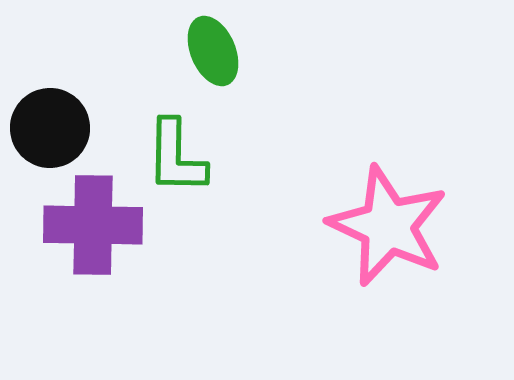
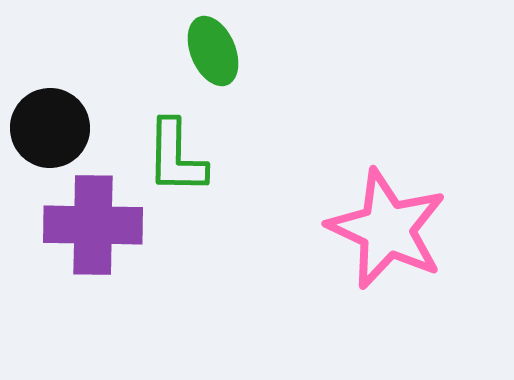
pink star: moved 1 px left, 3 px down
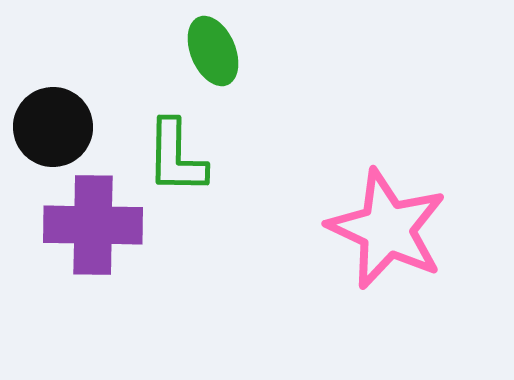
black circle: moved 3 px right, 1 px up
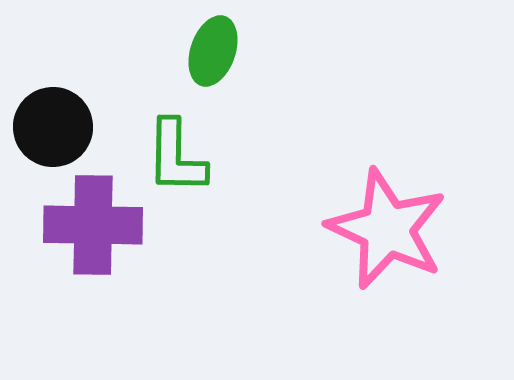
green ellipse: rotated 42 degrees clockwise
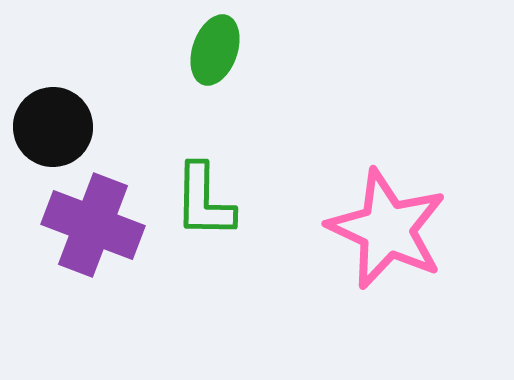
green ellipse: moved 2 px right, 1 px up
green L-shape: moved 28 px right, 44 px down
purple cross: rotated 20 degrees clockwise
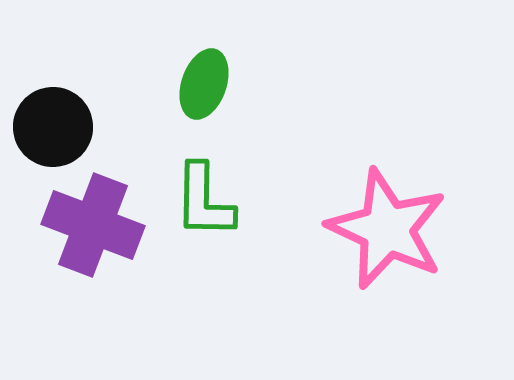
green ellipse: moved 11 px left, 34 px down
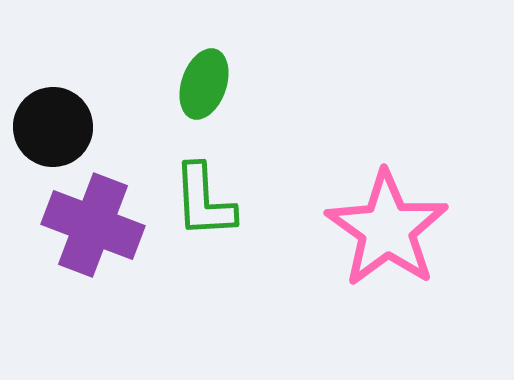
green L-shape: rotated 4 degrees counterclockwise
pink star: rotated 10 degrees clockwise
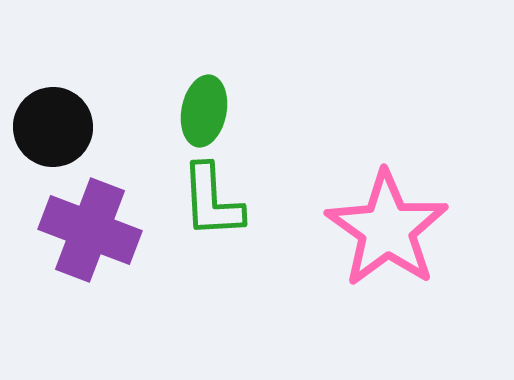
green ellipse: moved 27 px down; rotated 8 degrees counterclockwise
green L-shape: moved 8 px right
purple cross: moved 3 px left, 5 px down
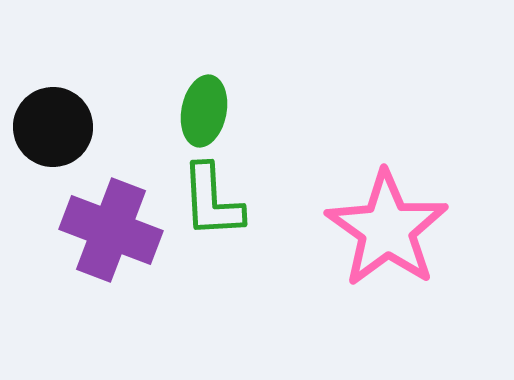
purple cross: moved 21 px right
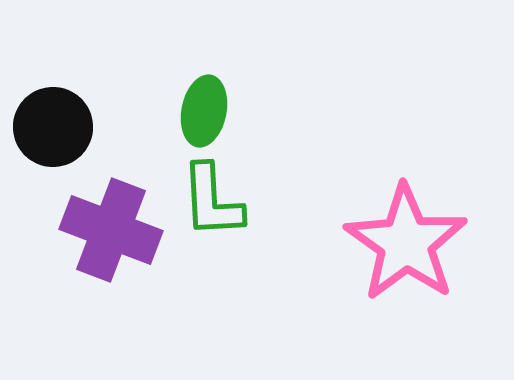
pink star: moved 19 px right, 14 px down
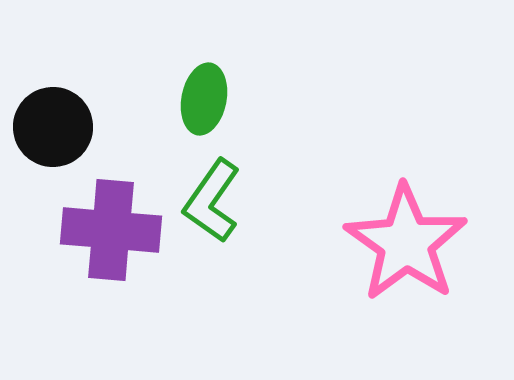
green ellipse: moved 12 px up
green L-shape: rotated 38 degrees clockwise
purple cross: rotated 16 degrees counterclockwise
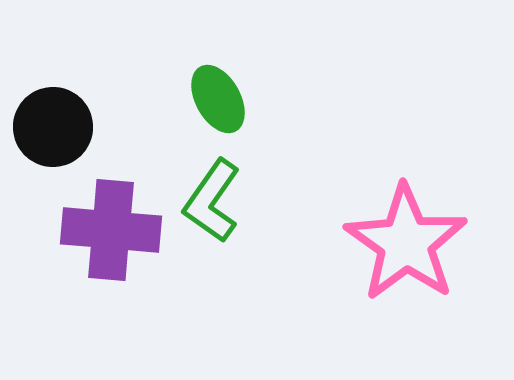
green ellipse: moved 14 px right; rotated 40 degrees counterclockwise
